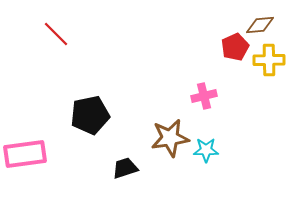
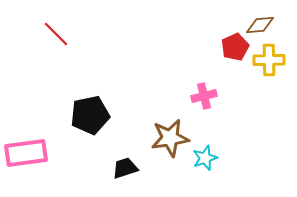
cyan star: moved 1 px left, 8 px down; rotated 20 degrees counterclockwise
pink rectangle: moved 1 px right, 1 px up
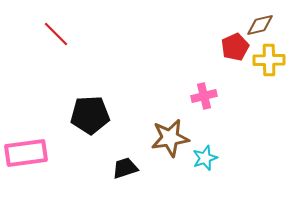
brown diamond: rotated 8 degrees counterclockwise
black pentagon: rotated 9 degrees clockwise
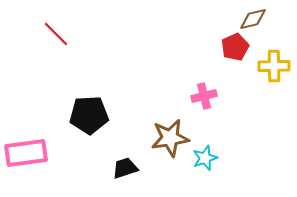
brown diamond: moved 7 px left, 6 px up
yellow cross: moved 5 px right, 6 px down
black pentagon: moved 1 px left
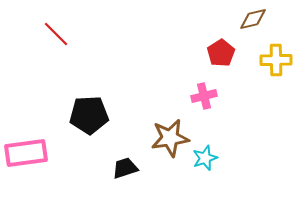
red pentagon: moved 14 px left, 6 px down; rotated 8 degrees counterclockwise
yellow cross: moved 2 px right, 6 px up
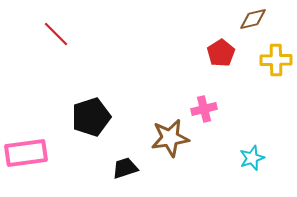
pink cross: moved 13 px down
black pentagon: moved 2 px right, 2 px down; rotated 15 degrees counterclockwise
cyan star: moved 47 px right
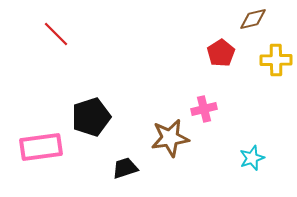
pink rectangle: moved 15 px right, 6 px up
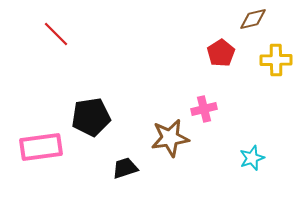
black pentagon: rotated 9 degrees clockwise
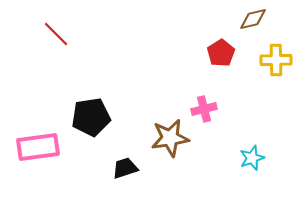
pink rectangle: moved 3 px left
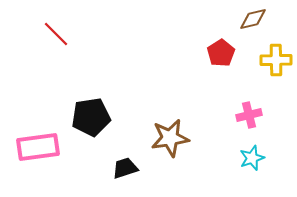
pink cross: moved 45 px right, 6 px down
